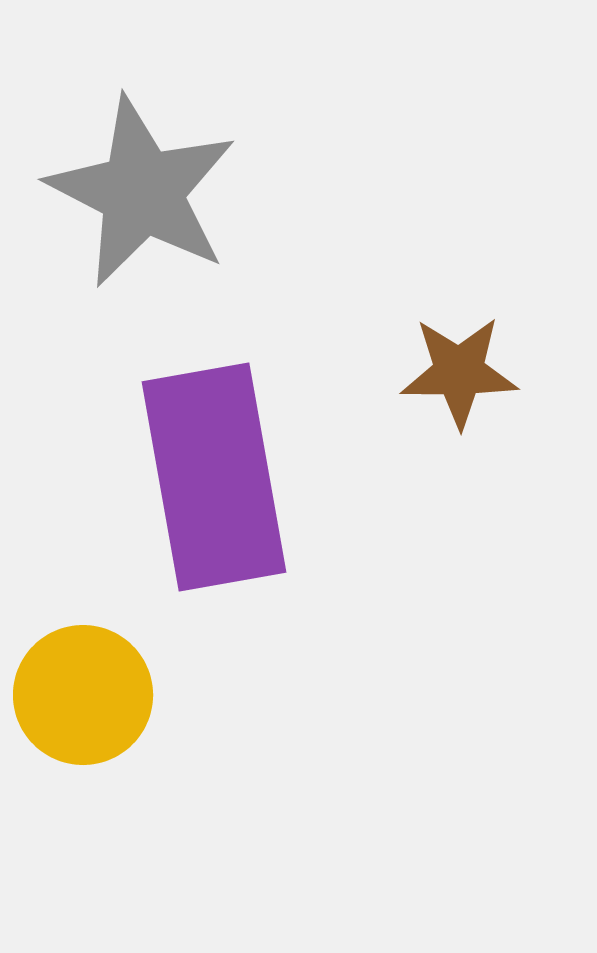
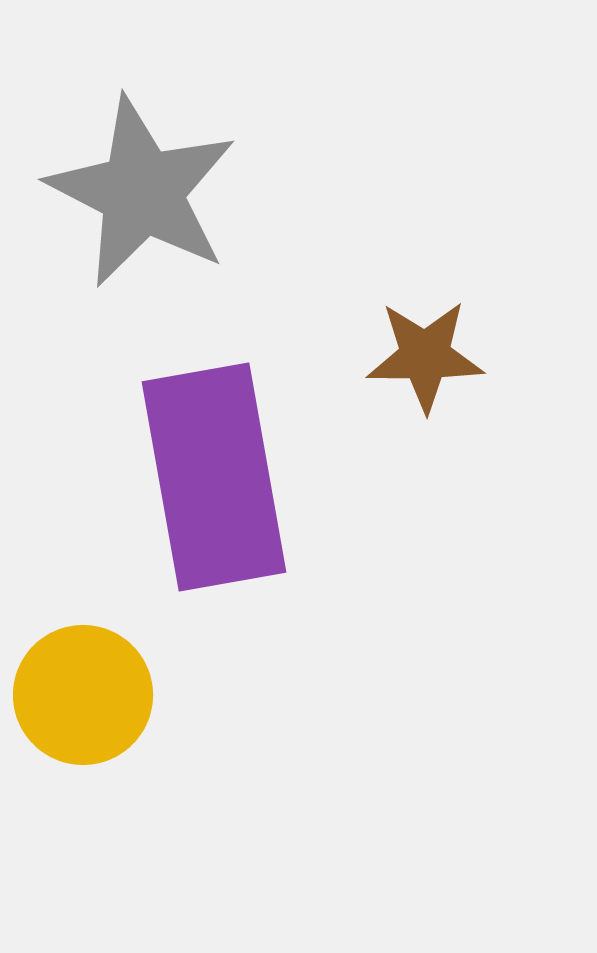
brown star: moved 34 px left, 16 px up
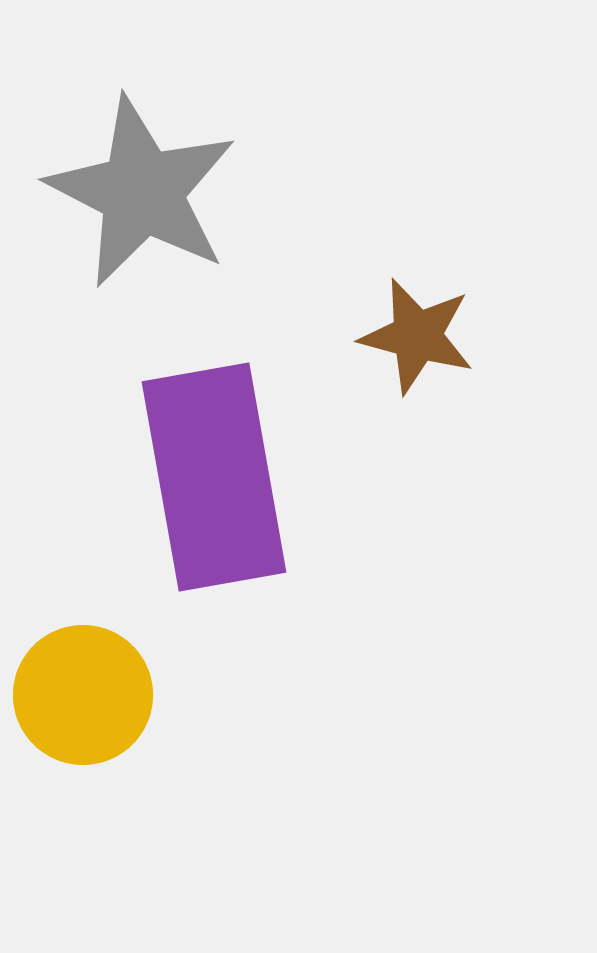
brown star: moved 8 px left, 20 px up; rotated 15 degrees clockwise
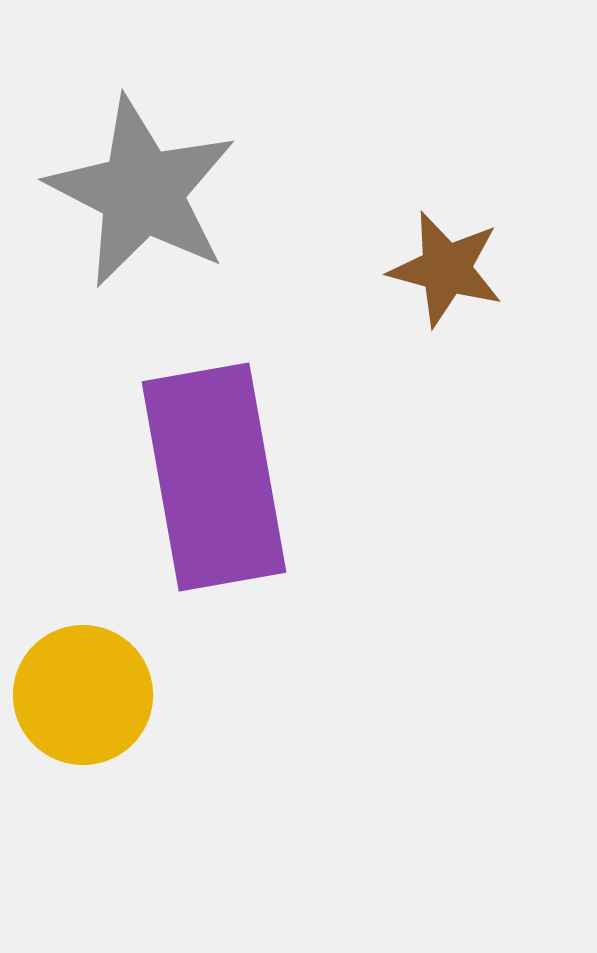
brown star: moved 29 px right, 67 px up
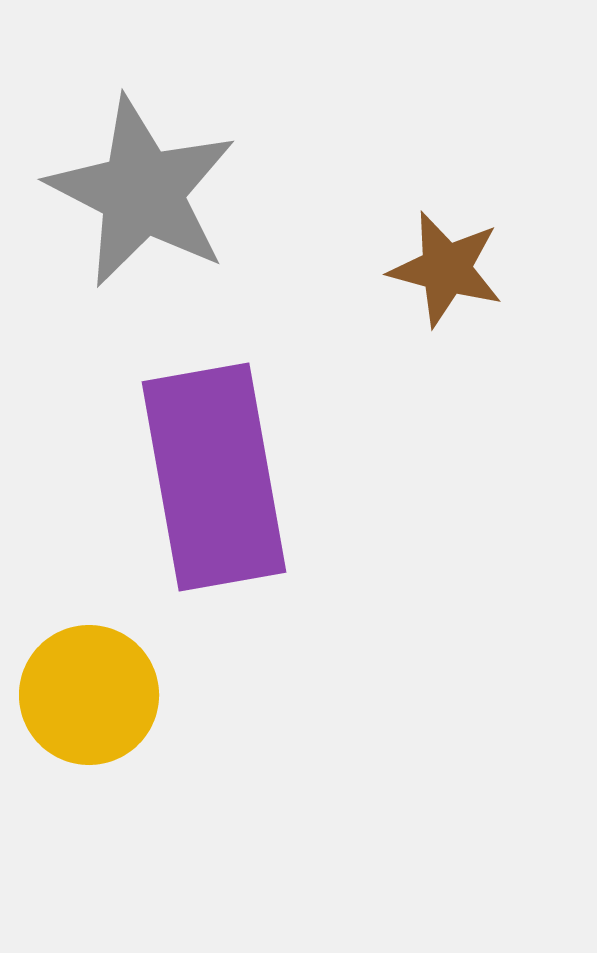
yellow circle: moved 6 px right
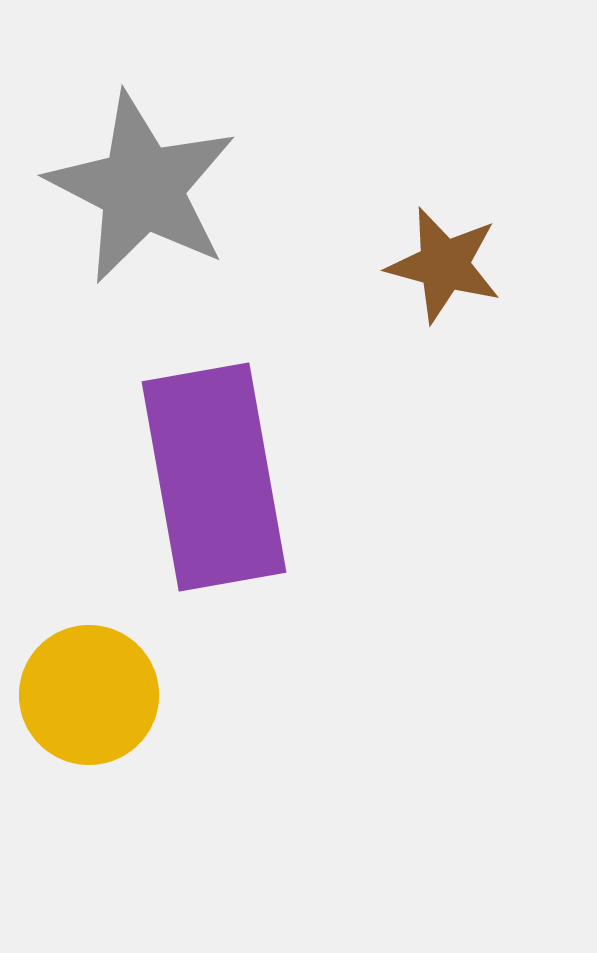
gray star: moved 4 px up
brown star: moved 2 px left, 4 px up
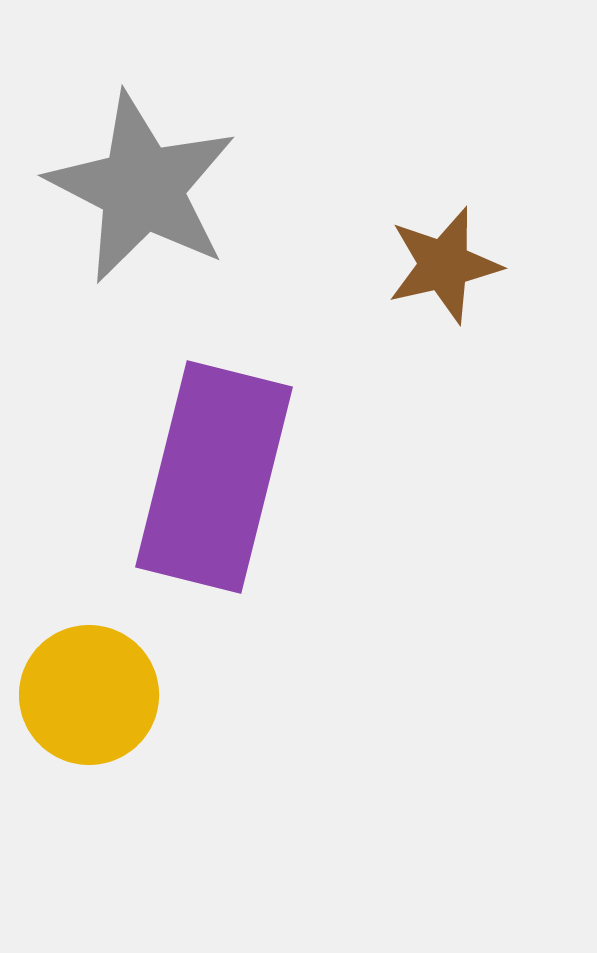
brown star: rotated 28 degrees counterclockwise
purple rectangle: rotated 24 degrees clockwise
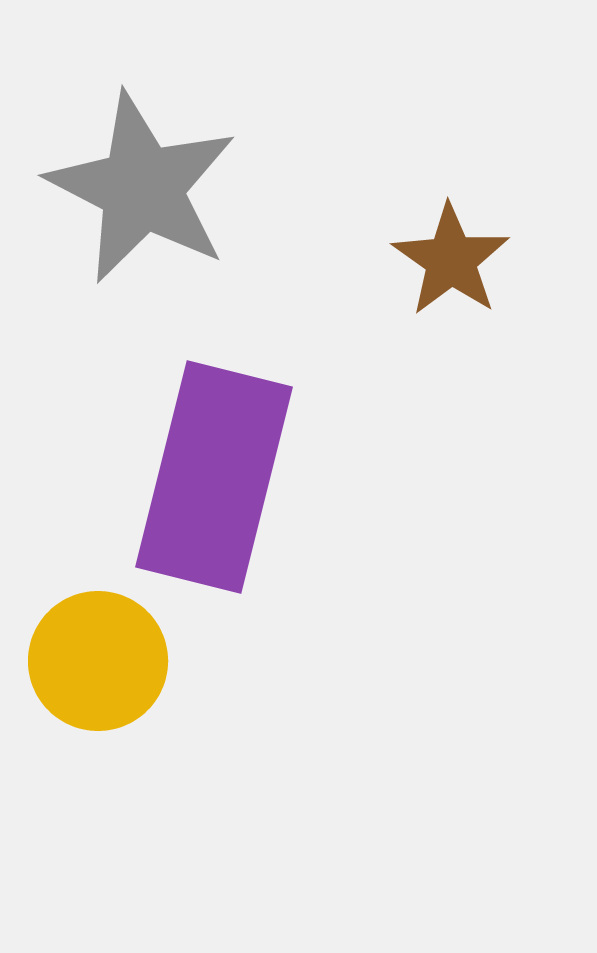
brown star: moved 7 px right, 5 px up; rotated 24 degrees counterclockwise
yellow circle: moved 9 px right, 34 px up
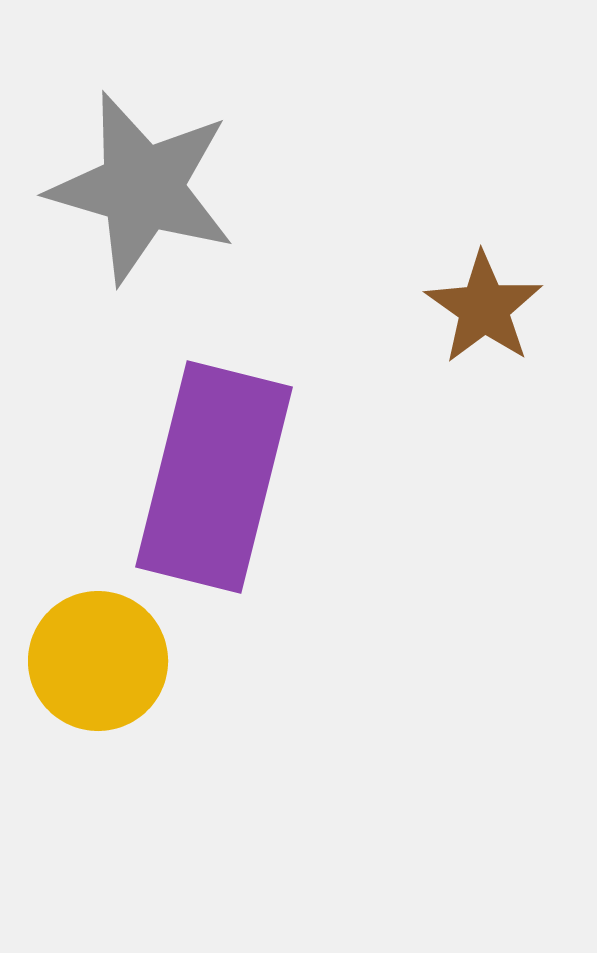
gray star: rotated 11 degrees counterclockwise
brown star: moved 33 px right, 48 px down
